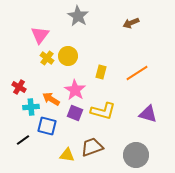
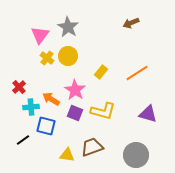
gray star: moved 10 px left, 11 px down
yellow rectangle: rotated 24 degrees clockwise
red cross: rotated 16 degrees clockwise
blue square: moved 1 px left
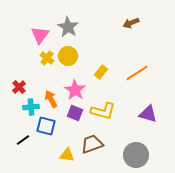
orange arrow: rotated 30 degrees clockwise
brown trapezoid: moved 3 px up
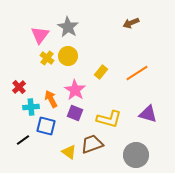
yellow L-shape: moved 6 px right, 8 px down
yellow triangle: moved 2 px right, 3 px up; rotated 28 degrees clockwise
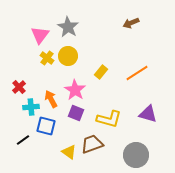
purple square: moved 1 px right
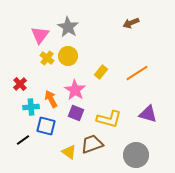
red cross: moved 1 px right, 3 px up
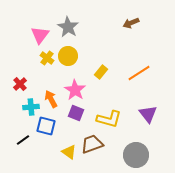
orange line: moved 2 px right
purple triangle: rotated 36 degrees clockwise
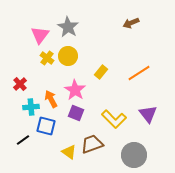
yellow L-shape: moved 5 px right; rotated 30 degrees clockwise
gray circle: moved 2 px left
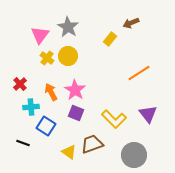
yellow rectangle: moved 9 px right, 33 px up
orange arrow: moved 7 px up
blue square: rotated 18 degrees clockwise
black line: moved 3 px down; rotated 56 degrees clockwise
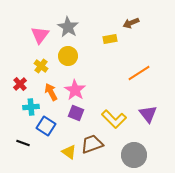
yellow rectangle: rotated 40 degrees clockwise
yellow cross: moved 6 px left, 8 px down
